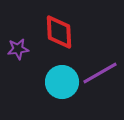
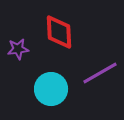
cyan circle: moved 11 px left, 7 px down
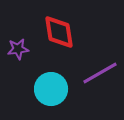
red diamond: rotated 6 degrees counterclockwise
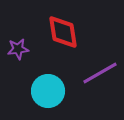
red diamond: moved 4 px right
cyan circle: moved 3 px left, 2 px down
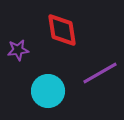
red diamond: moved 1 px left, 2 px up
purple star: moved 1 px down
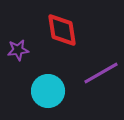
purple line: moved 1 px right
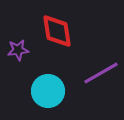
red diamond: moved 5 px left, 1 px down
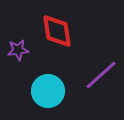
purple line: moved 2 px down; rotated 12 degrees counterclockwise
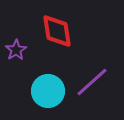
purple star: moved 2 px left; rotated 25 degrees counterclockwise
purple line: moved 9 px left, 7 px down
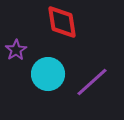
red diamond: moved 5 px right, 9 px up
cyan circle: moved 17 px up
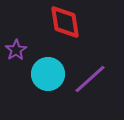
red diamond: moved 3 px right
purple line: moved 2 px left, 3 px up
